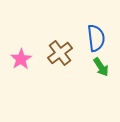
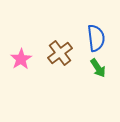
green arrow: moved 3 px left, 1 px down
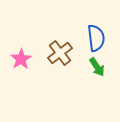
green arrow: moved 1 px left, 1 px up
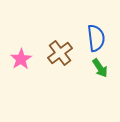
green arrow: moved 3 px right, 1 px down
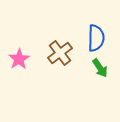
blue semicircle: rotated 8 degrees clockwise
pink star: moved 2 px left
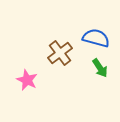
blue semicircle: rotated 76 degrees counterclockwise
pink star: moved 8 px right, 21 px down; rotated 15 degrees counterclockwise
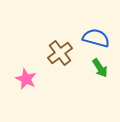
pink star: moved 1 px left, 1 px up
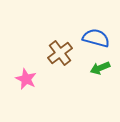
green arrow: rotated 102 degrees clockwise
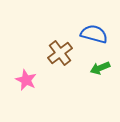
blue semicircle: moved 2 px left, 4 px up
pink star: moved 1 px down
